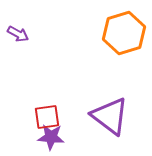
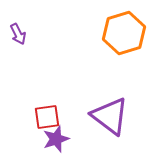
purple arrow: rotated 35 degrees clockwise
purple star: moved 5 px right, 2 px down; rotated 24 degrees counterclockwise
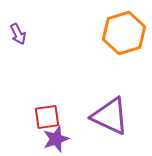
purple triangle: rotated 12 degrees counterclockwise
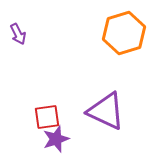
purple triangle: moved 4 px left, 5 px up
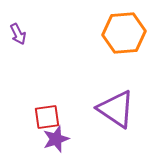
orange hexagon: rotated 12 degrees clockwise
purple triangle: moved 10 px right, 2 px up; rotated 9 degrees clockwise
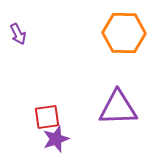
orange hexagon: rotated 6 degrees clockwise
purple triangle: moved 2 px right, 1 px up; rotated 36 degrees counterclockwise
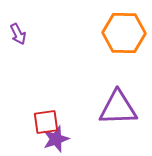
red square: moved 1 px left, 5 px down
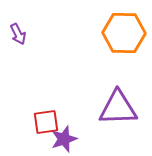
purple star: moved 8 px right
